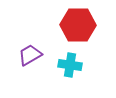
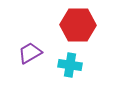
purple trapezoid: moved 2 px up
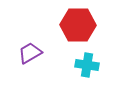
cyan cross: moved 17 px right
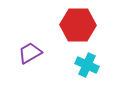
cyan cross: rotated 15 degrees clockwise
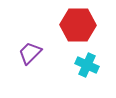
purple trapezoid: rotated 15 degrees counterclockwise
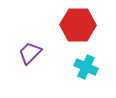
cyan cross: moved 1 px left, 2 px down
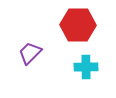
cyan cross: rotated 25 degrees counterclockwise
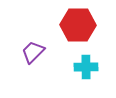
purple trapezoid: moved 3 px right, 1 px up
